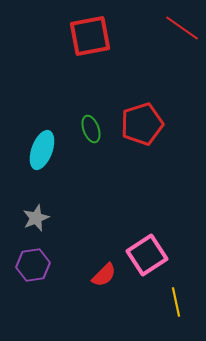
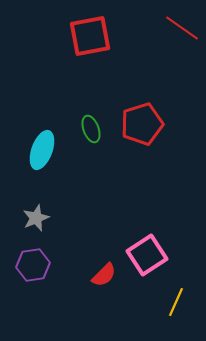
yellow line: rotated 36 degrees clockwise
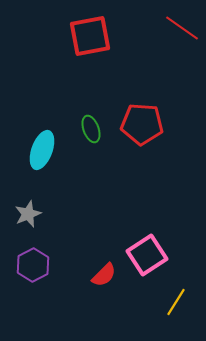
red pentagon: rotated 21 degrees clockwise
gray star: moved 8 px left, 4 px up
purple hexagon: rotated 20 degrees counterclockwise
yellow line: rotated 8 degrees clockwise
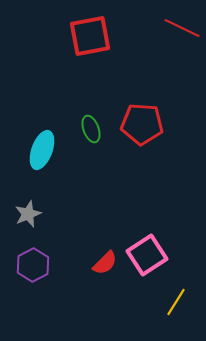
red line: rotated 9 degrees counterclockwise
red semicircle: moved 1 px right, 12 px up
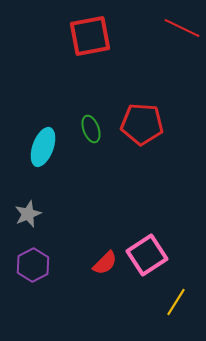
cyan ellipse: moved 1 px right, 3 px up
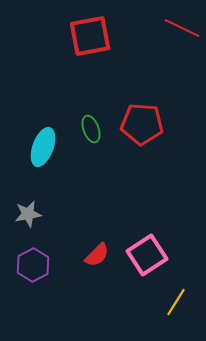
gray star: rotated 12 degrees clockwise
red semicircle: moved 8 px left, 8 px up
